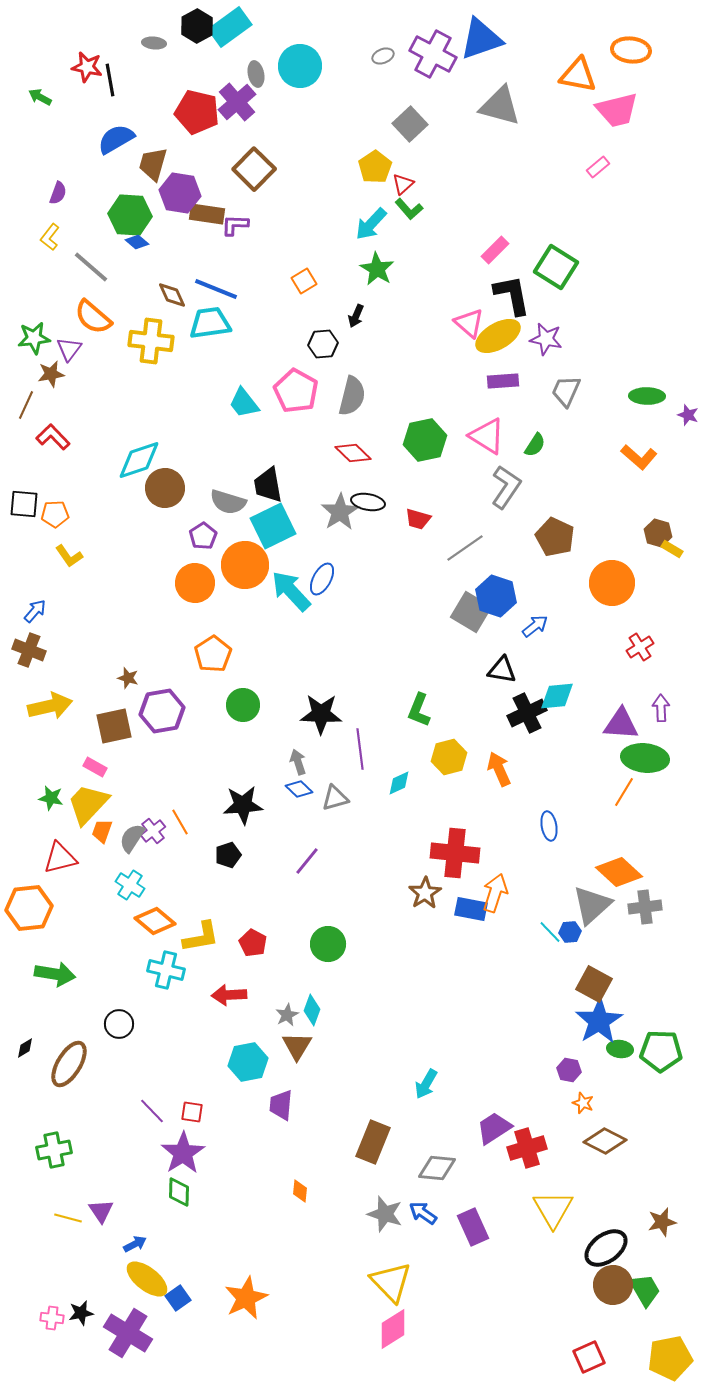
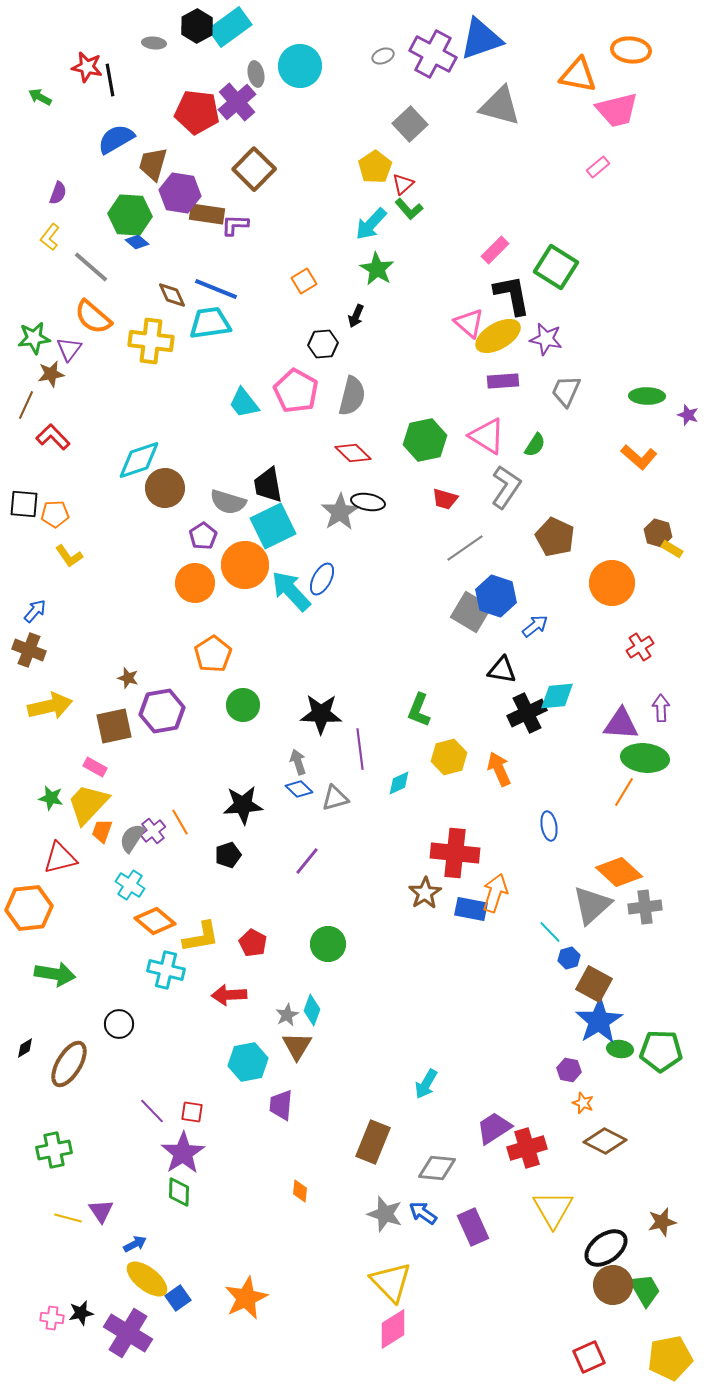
red pentagon at (197, 112): rotated 6 degrees counterclockwise
red trapezoid at (418, 519): moved 27 px right, 20 px up
blue hexagon at (570, 932): moved 1 px left, 26 px down; rotated 10 degrees counterclockwise
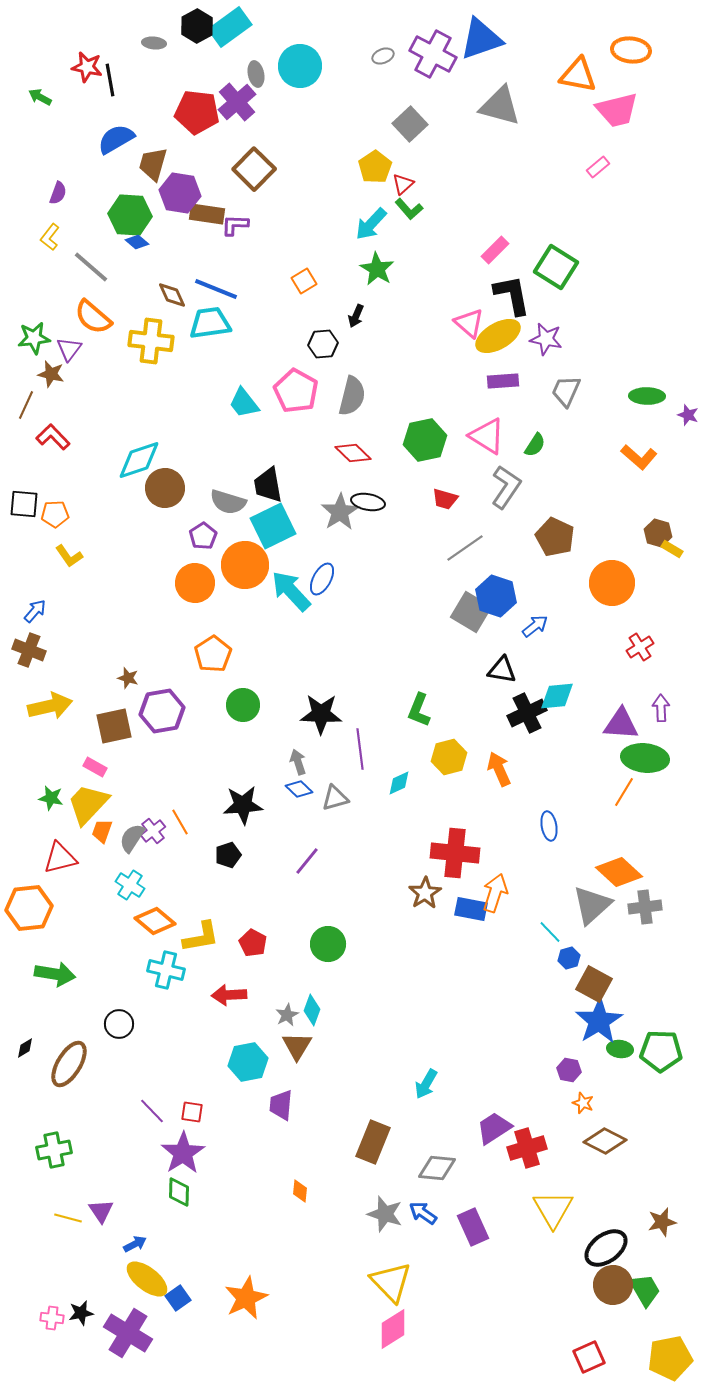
brown star at (51, 374): rotated 24 degrees clockwise
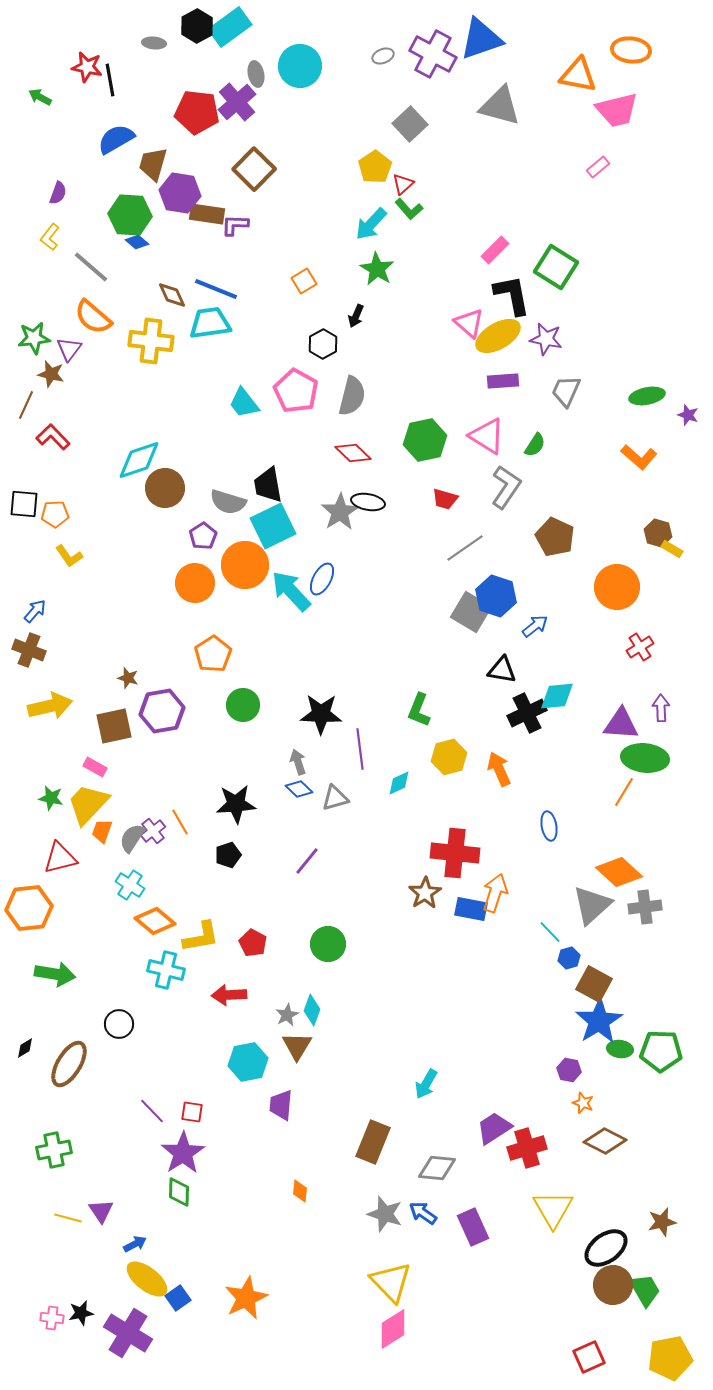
black hexagon at (323, 344): rotated 24 degrees counterclockwise
green ellipse at (647, 396): rotated 12 degrees counterclockwise
orange circle at (612, 583): moved 5 px right, 4 px down
black star at (243, 805): moved 7 px left, 1 px up
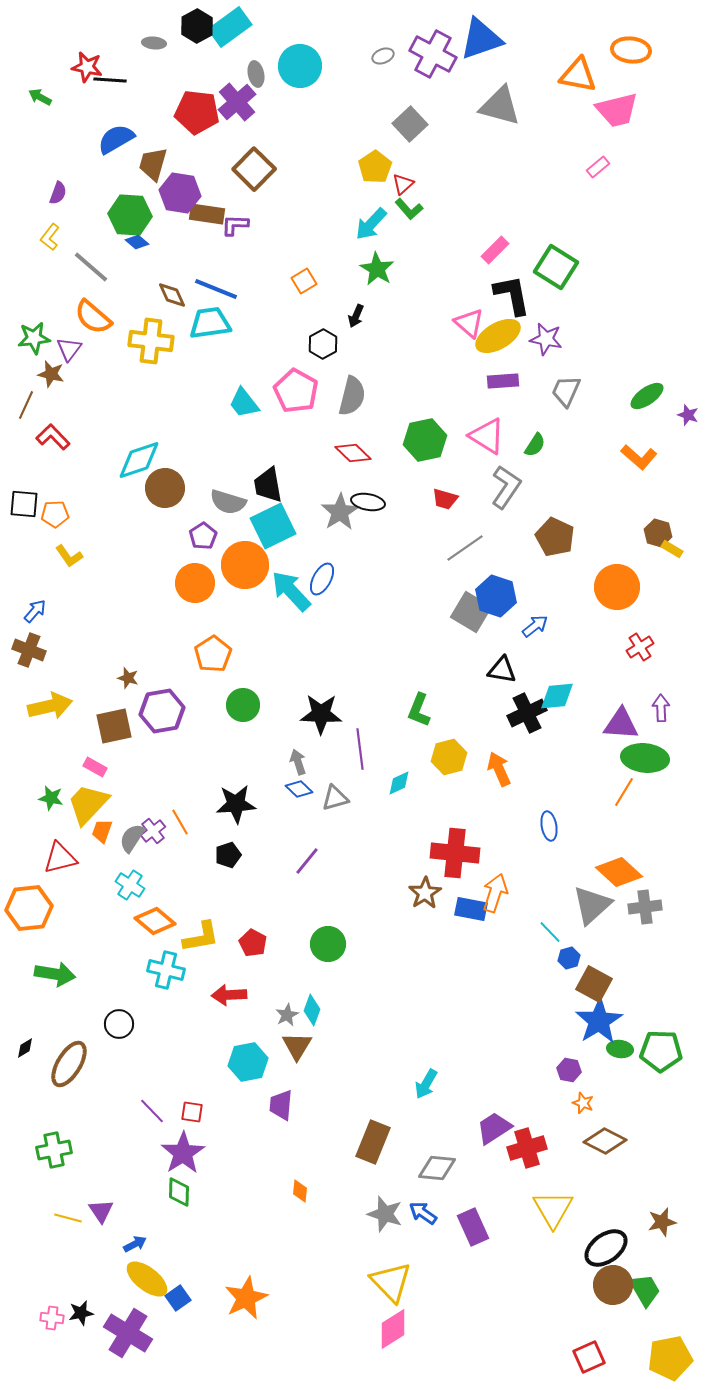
black line at (110, 80): rotated 76 degrees counterclockwise
green ellipse at (647, 396): rotated 24 degrees counterclockwise
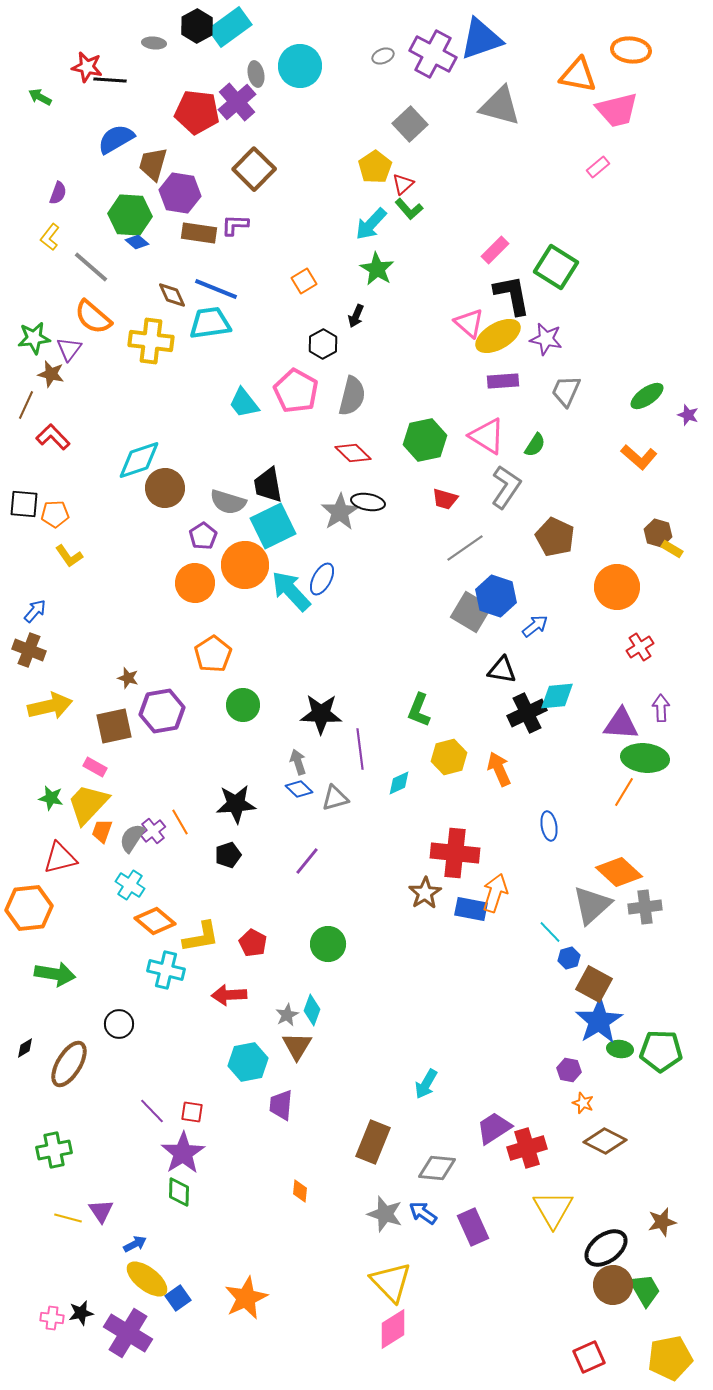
brown rectangle at (207, 214): moved 8 px left, 19 px down
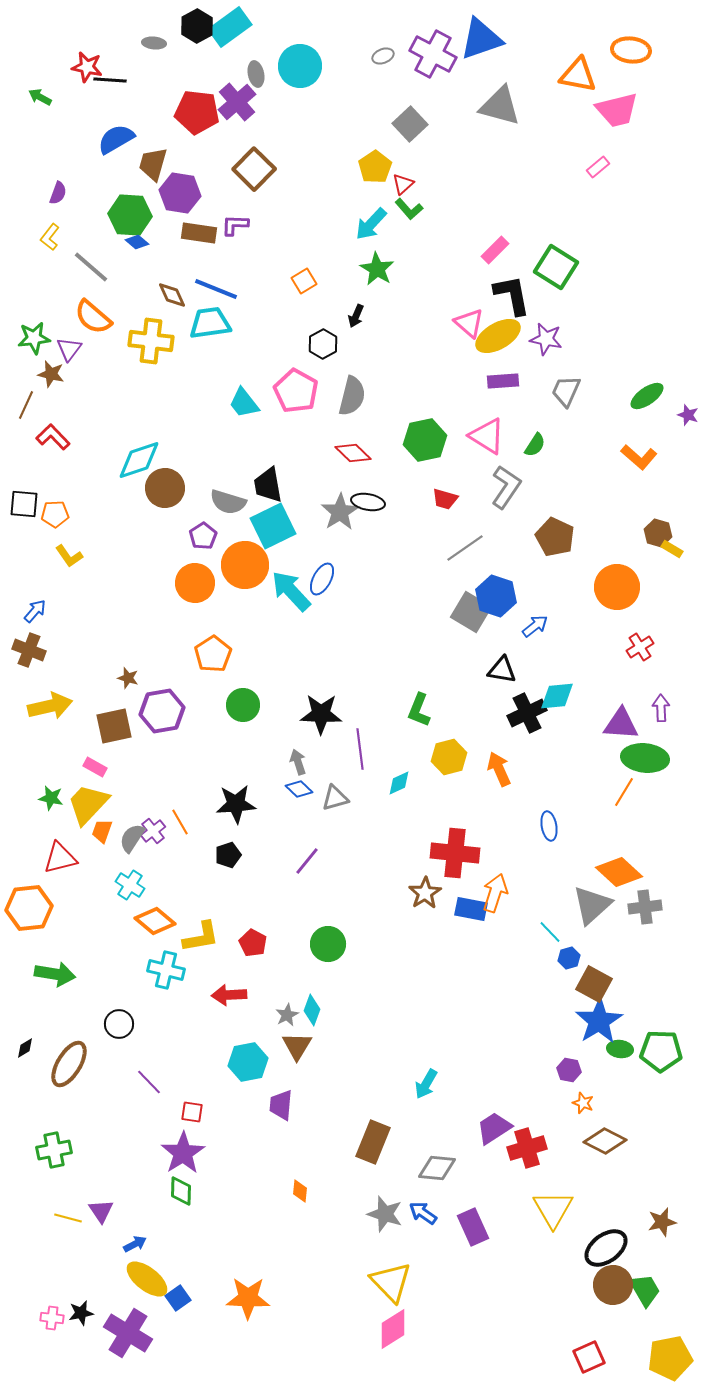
purple line at (152, 1111): moved 3 px left, 29 px up
green diamond at (179, 1192): moved 2 px right, 1 px up
orange star at (246, 1298): moved 2 px right; rotated 27 degrees clockwise
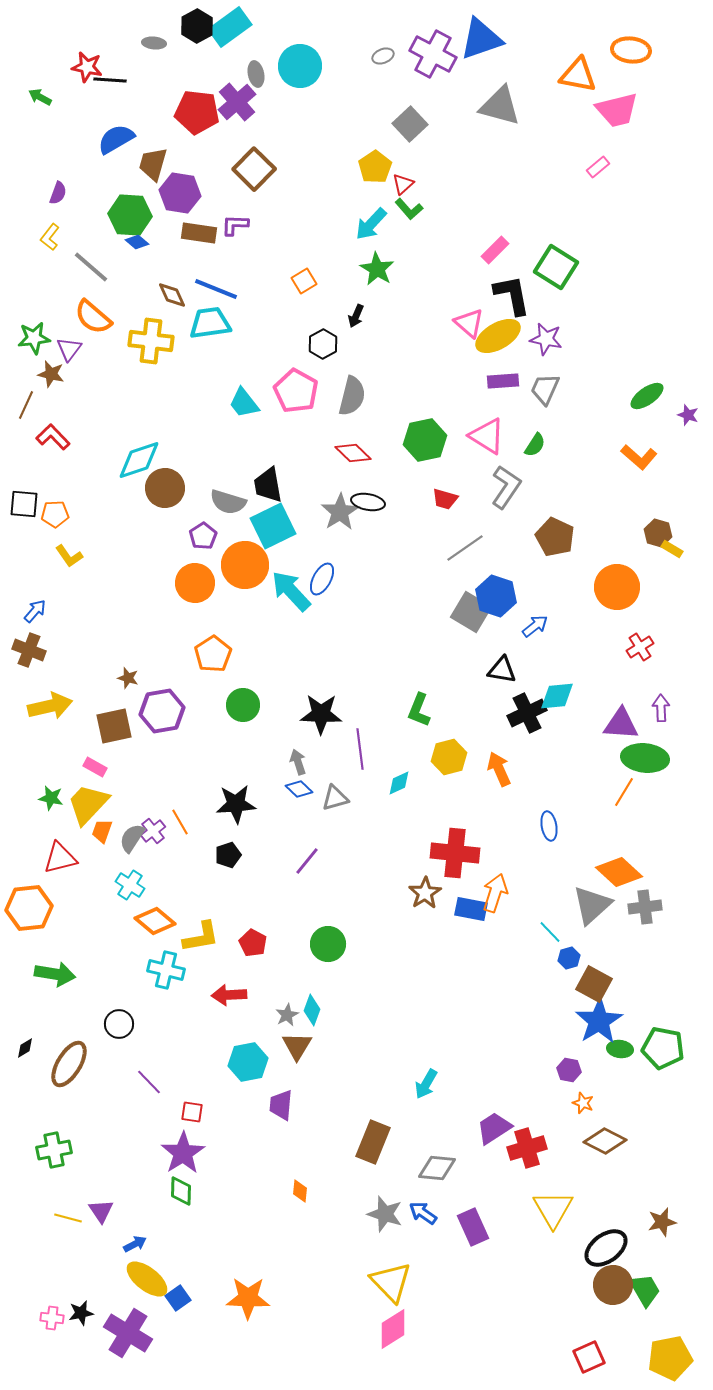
gray trapezoid at (566, 391): moved 21 px left, 2 px up
green pentagon at (661, 1051): moved 2 px right, 3 px up; rotated 9 degrees clockwise
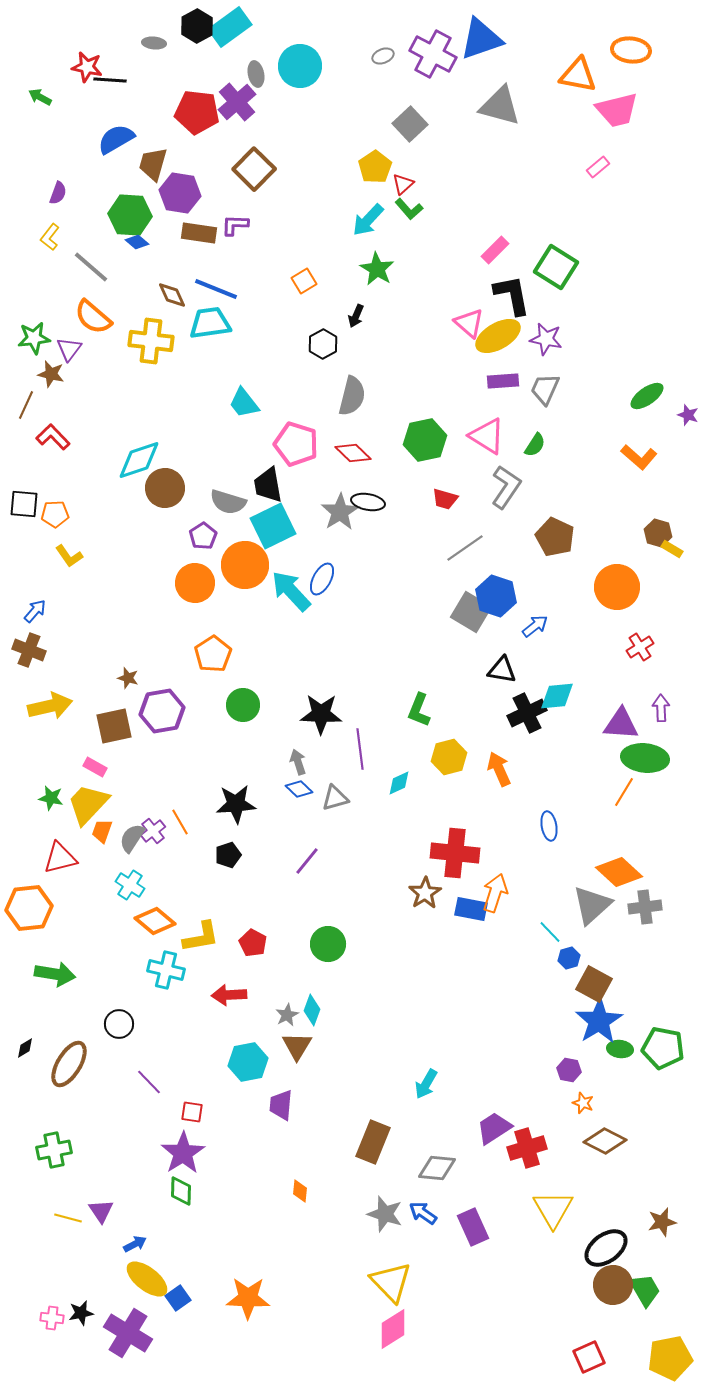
cyan arrow at (371, 224): moved 3 px left, 4 px up
pink pentagon at (296, 391): moved 53 px down; rotated 12 degrees counterclockwise
